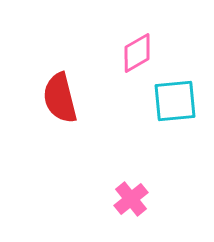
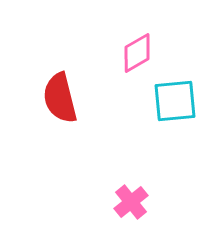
pink cross: moved 3 px down
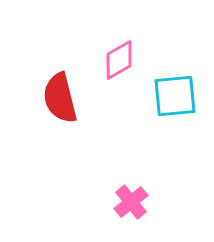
pink diamond: moved 18 px left, 7 px down
cyan square: moved 5 px up
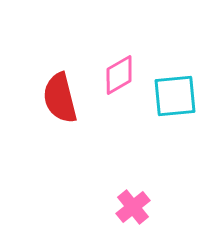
pink diamond: moved 15 px down
pink cross: moved 2 px right, 5 px down
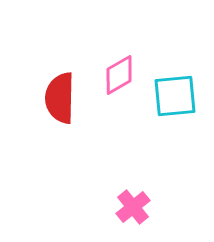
red semicircle: rotated 15 degrees clockwise
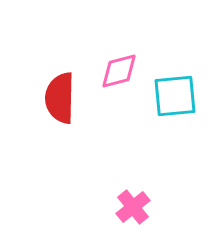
pink diamond: moved 4 px up; rotated 15 degrees clockwise
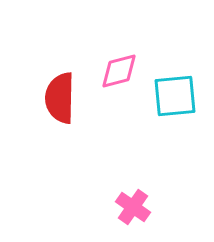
pink cross: rotated 16 degrees counterclockwise
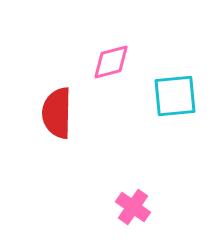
pink diamond: moved 8 px left, 9 px up
red semicircle: moved 3 px left, 15 px down
